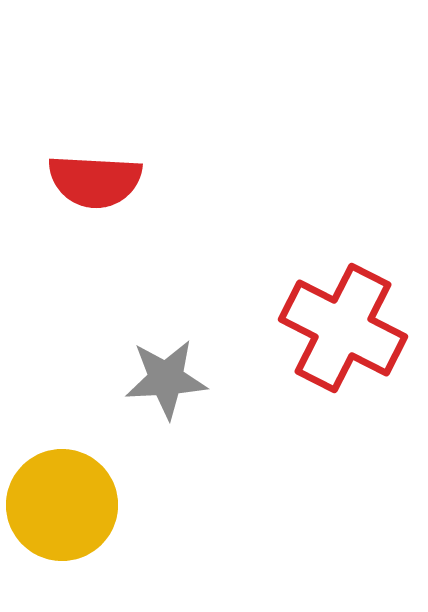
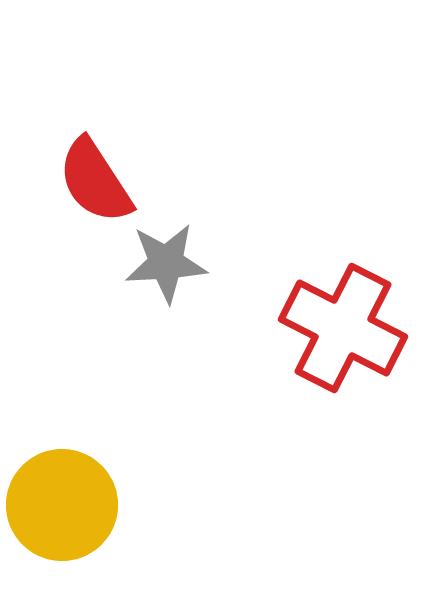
red semicircle: rotated 54 degrees clockwise
gray star: moved 116 px up
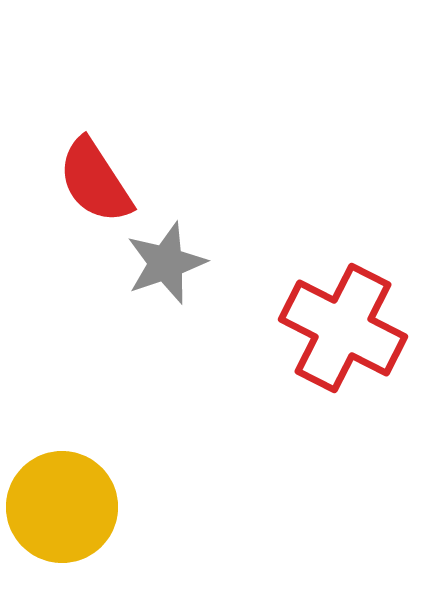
gray star: rotated 16 degrees counterclockwise
yellow circle: moved 2 px down
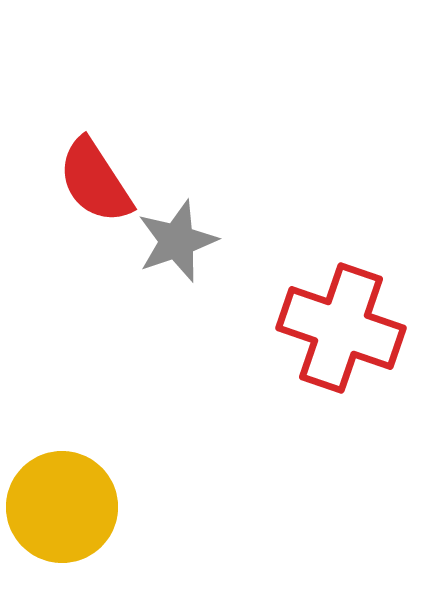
gray star: moved 11 px right, 22 px up
red cross: moved 2 px left; rotated 8 degrees counterclockwise
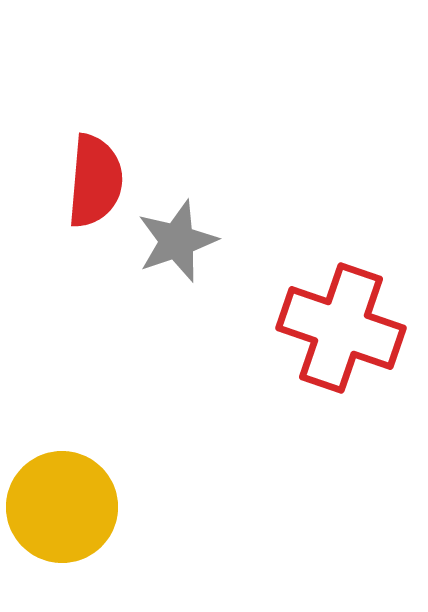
red semicircle: rotated 142 degrees counterclockwise
